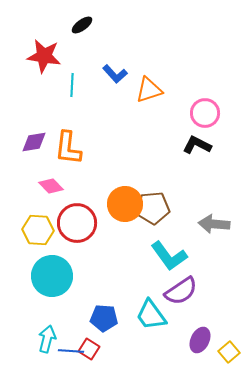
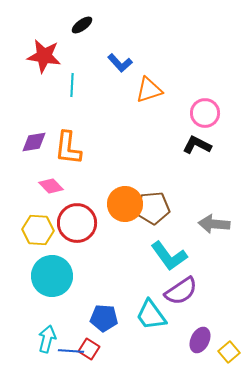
blue L-shape: moved 5 px right, 11 px up
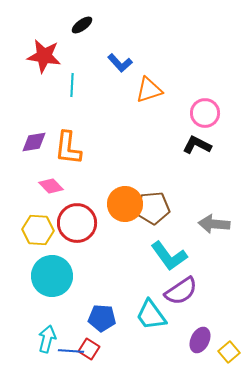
blue pentagon: moved 2 px left
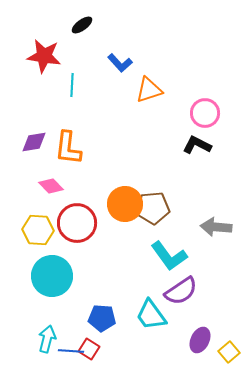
gray arrow: moved 2 px right, 3 px down
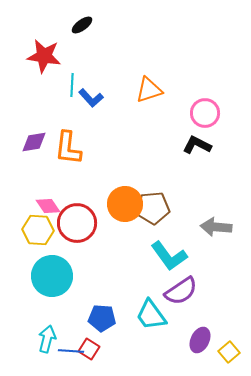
blue L-shape: moved 29 px left, 35 px down
pink diamond: moved 3 px left, 20 px down; rotated 10 degrees clockwise
